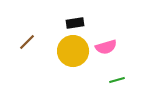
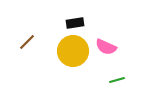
pink semicircle: rotated 40 degrees clockwise
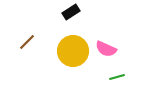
black rectangle: moved 4 px left, 11 px up; rotated 24 degrees counterclockwise
pink semicircle: moved 2 px down
green line: moved 3 px up
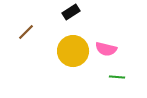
brown line: moved 1 px left, 10 px up
pink semicircle: rotated 10 degrees counterclockwise
green line: rotated 21 degrees clockwise
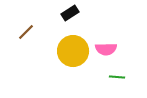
black rectangle: moved 1 px left, 1 px down
pink semicircle: rotated 15 degrees counterclockwise
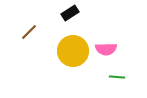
brown line: moved 3 px right
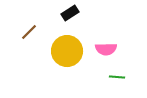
yellow circle: moved 6 px left
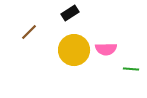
yellow circle: moved 7 px right, 1 px up
green line: moved 14 px right, 8 px up
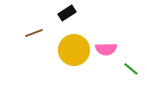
black rectangle: moved 3 px left
brown line: moved 5 px right, 1 px down; rotated 24 degrees clockwise
green line: rotated 35 degrees clockwise
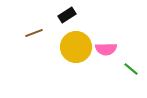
black rectangle: moved 2 px down
yellow circle: moved 2 px right, 3 px up
